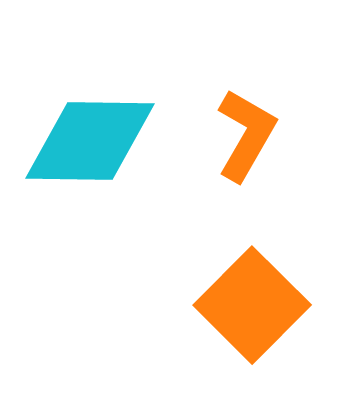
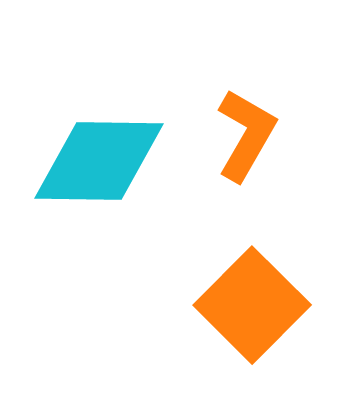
cyan diamond: moved 9 px right, 20 px down
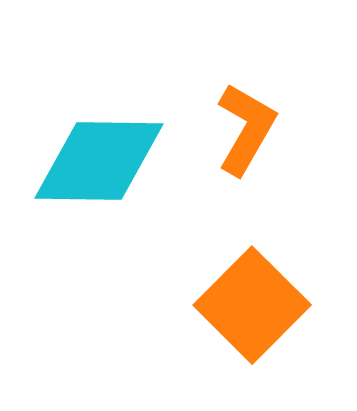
orange L-shape: moved 6 px up
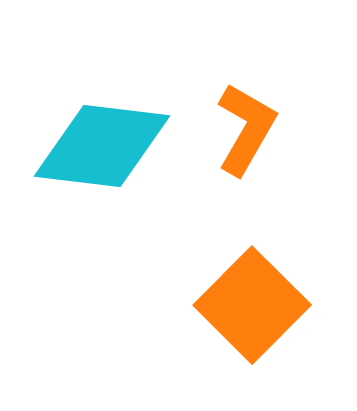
cyan diamond: moved 3 px right, 15 px up; rotated 6 degrees clockwise
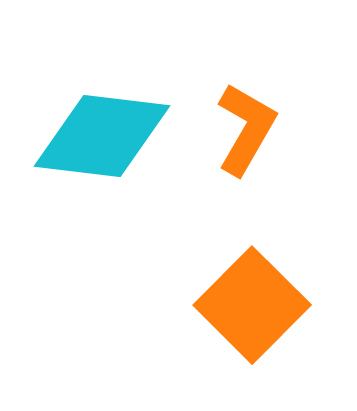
cyan diamond: moved 10 px up
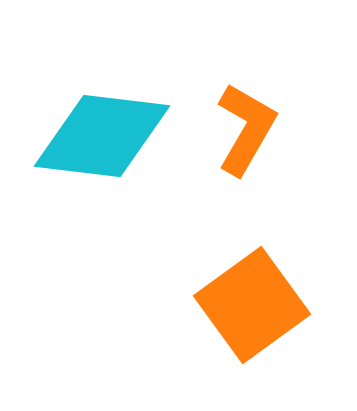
orange square: rotated 9 degrees clockwise
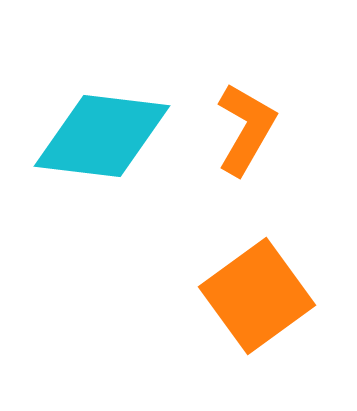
orange square: moved 5 px right, 9 px up
